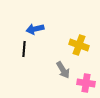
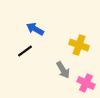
blue arrow: rotated 42 degrees clockwise
black line: moved 1 px right, 2 px down; rotated 49 degrees clockwise
pink cross: rotated 18 degrees clockwise
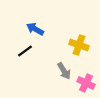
gray arrow: moved 1 px right, 1 px down
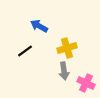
blue arrow: moved 4 px right, 3 px up
yellow cross: moved 12 px left, 3 px down; rotated 36 degrees counterclockwise
gray arrow: rotated 24 degrees clockwise
